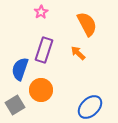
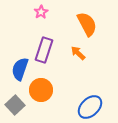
gray square: rotated 12 degrees counterclockwise
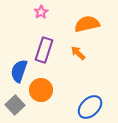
orange semicircle: rotated 75 degrees counterclockwise
blue semicircle: moved 1 px left, 2 px down
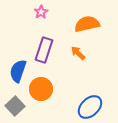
blue semicircle: moved 1 px left
orange circle: moved 1 px up
gray square: moved 1 px down
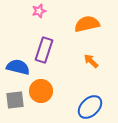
pink star: moved 2 px left, 1 px up; rotated 16 degrees clockwise
orange arrow: moved 13 px right, 8 px down
blue semicircle: moved 4 px up; rotated 85 degrees clockwise
orange circle: moved 2 px down
gray square: moved 6 px up; rotated 36 degrees clockwise
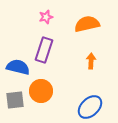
pink star: moved 7 px right, 6 px down
orange arrow: rotated 49 degrees clockwise
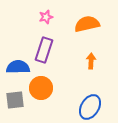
blue semicircle: rotated 15 degrees counterclockwise
orange circle: moved 3 px up
blue ellipse: rotated 15 degrees counterclockwise
